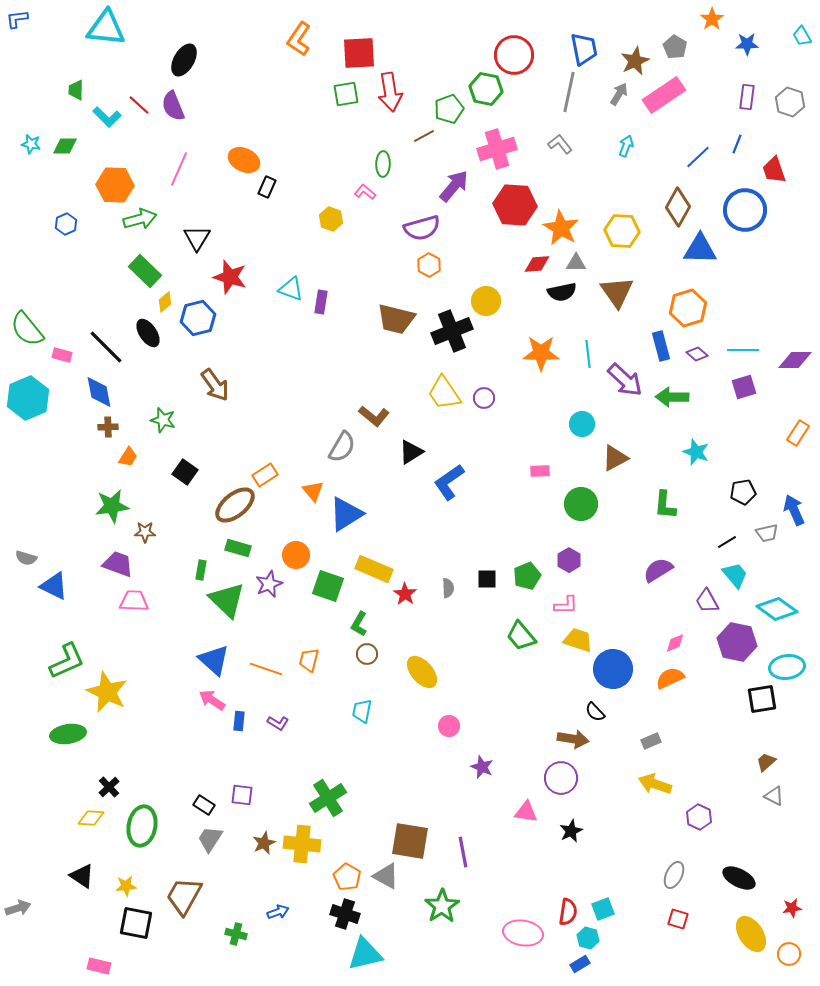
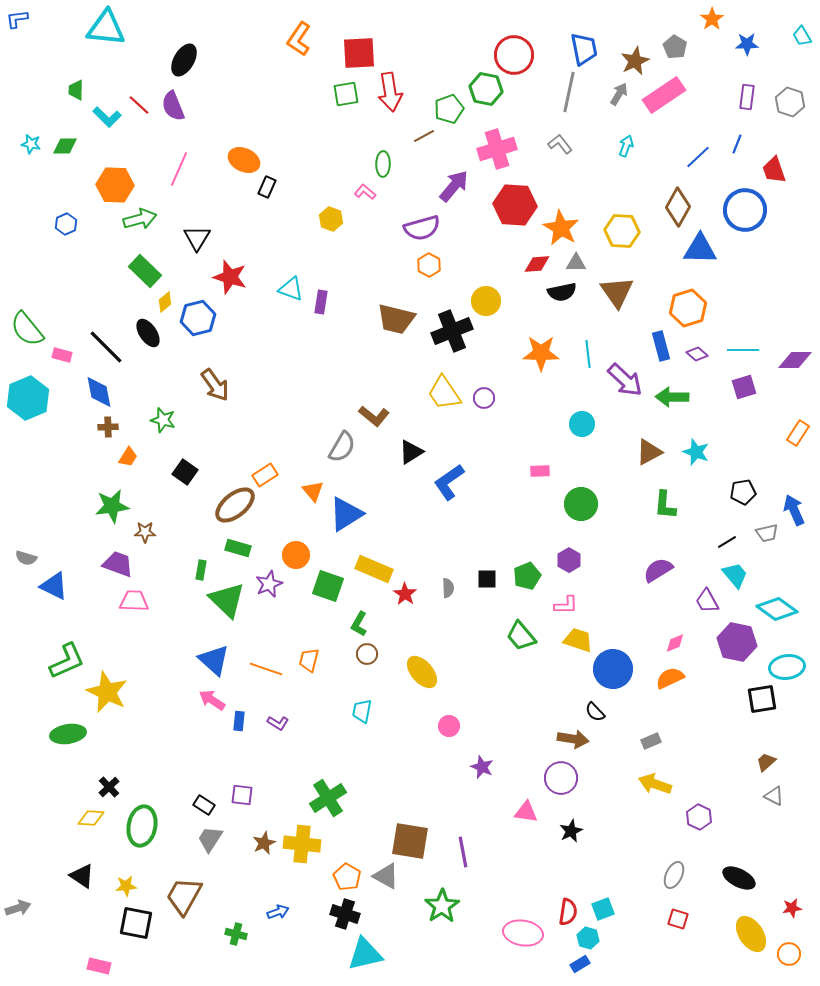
brown triangle at (615, 458): moved 34 px right, 6 px up
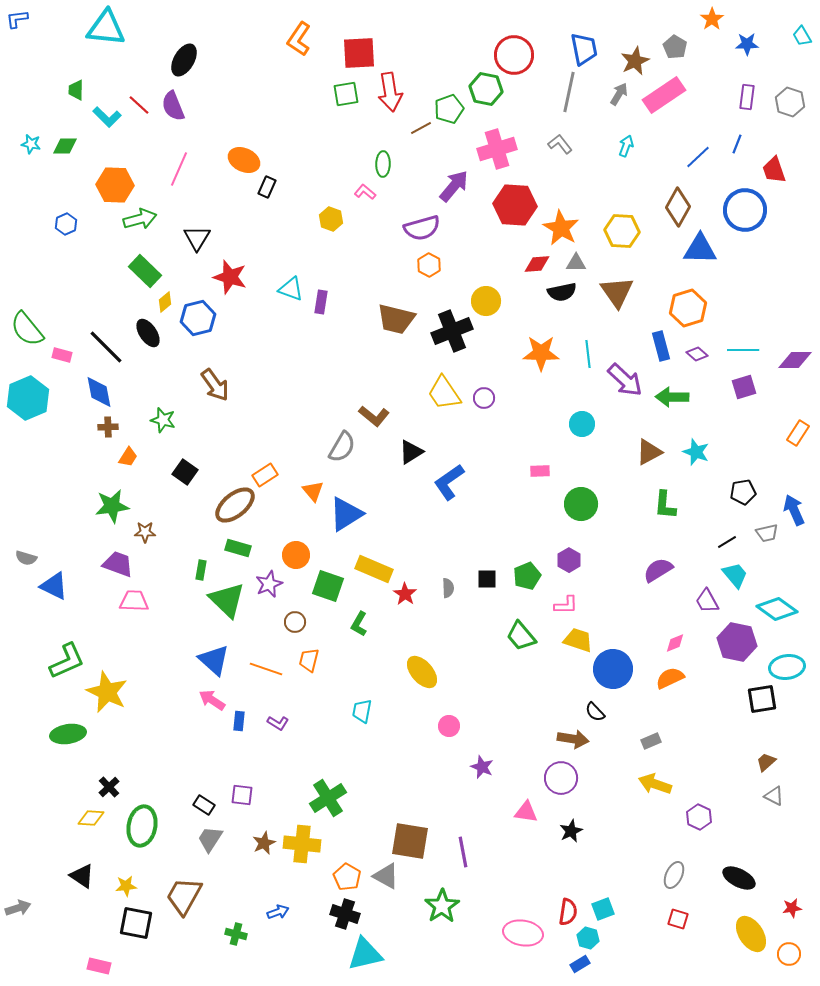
brown line at (424, 136): moved 3 px left, 8 px up
brown circle at (367, 654): moved 72 px left, 32 px up
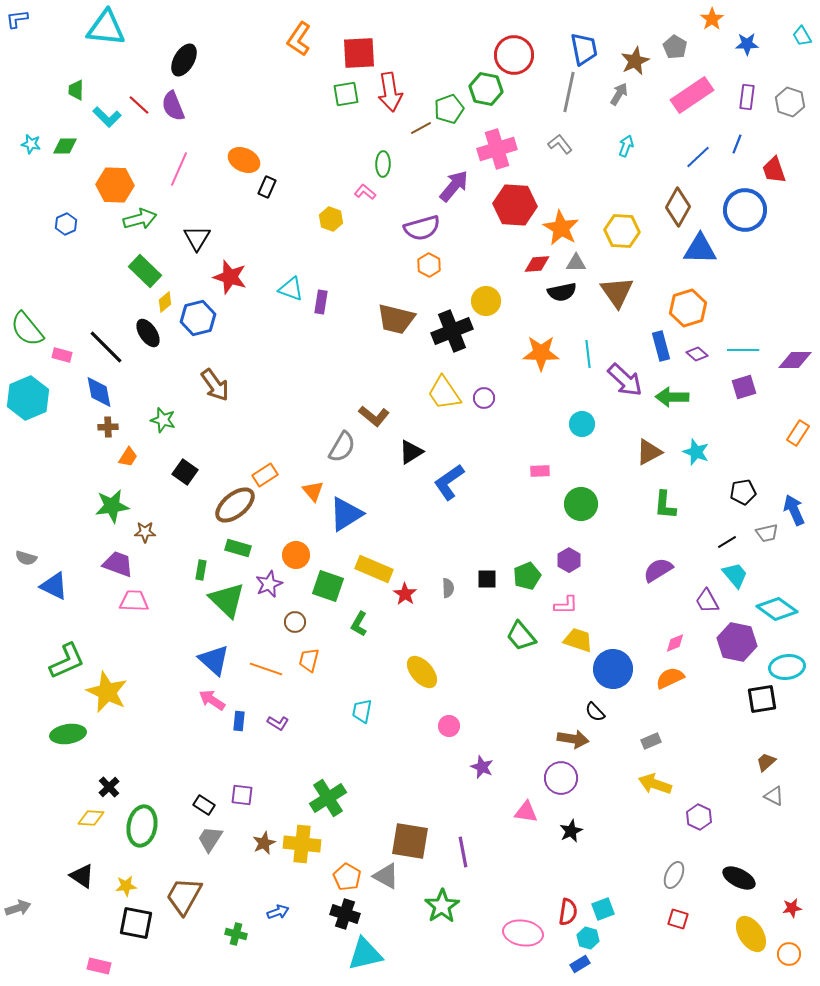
pink rectangle at (664, 95): moved 28 px right
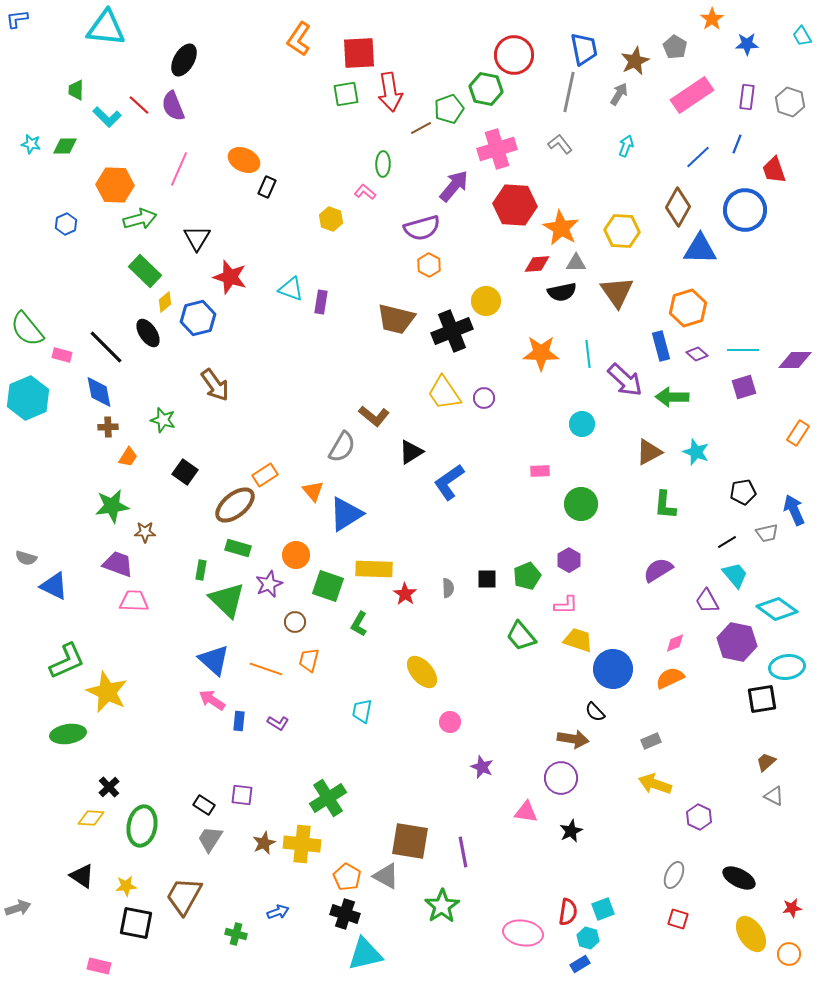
yellow rectangle at (374, 569): rotated 21 degrees counterclockwise
pink circle at (449, 726): moved 1 px right, 4 px up
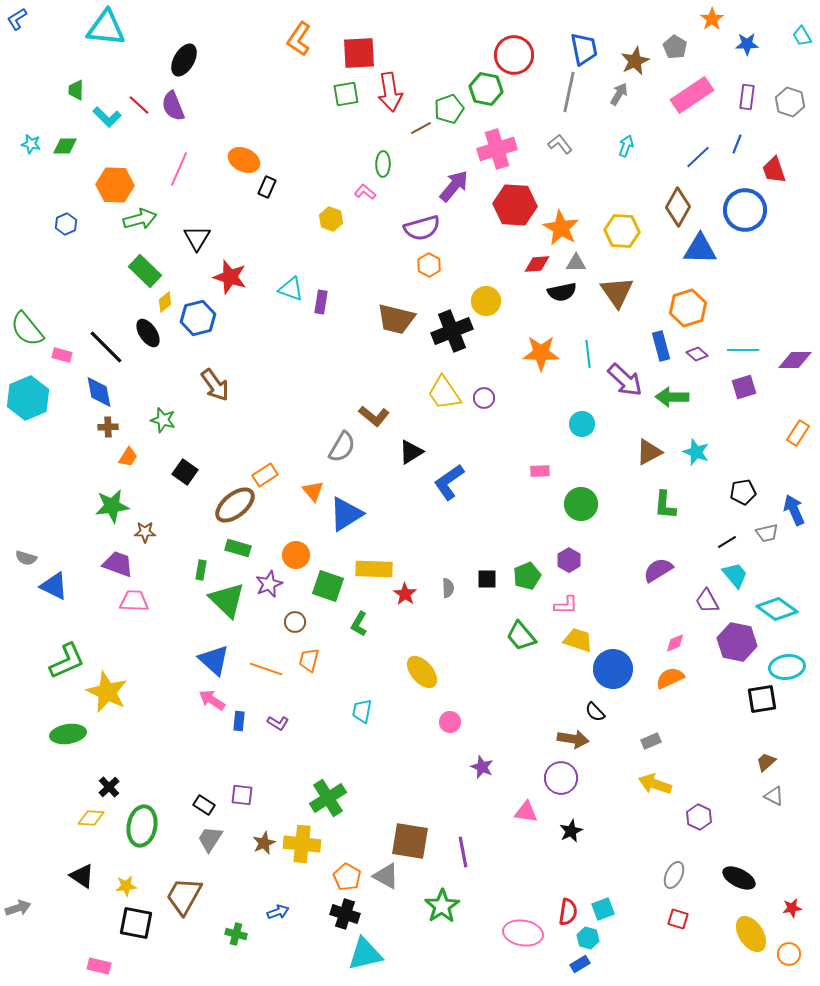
blue L-shape at (17, 19): rotated 25 degrees counterclockwise
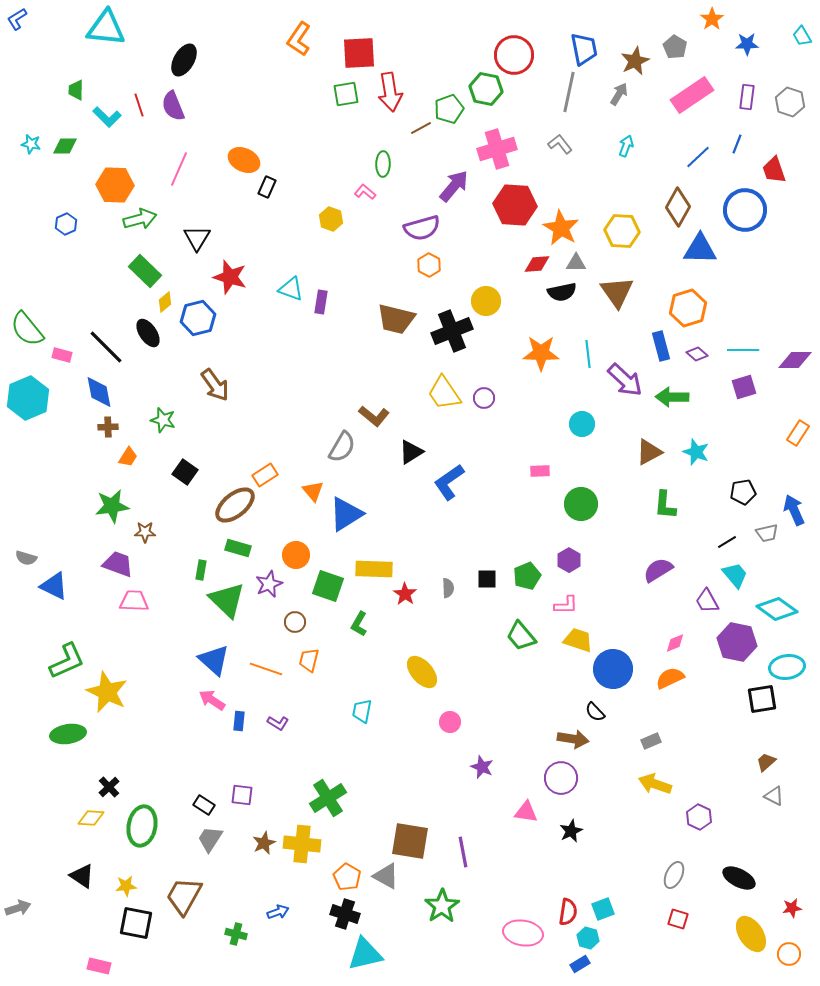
red line at (139, 105): rotated 30 degrees clockwise
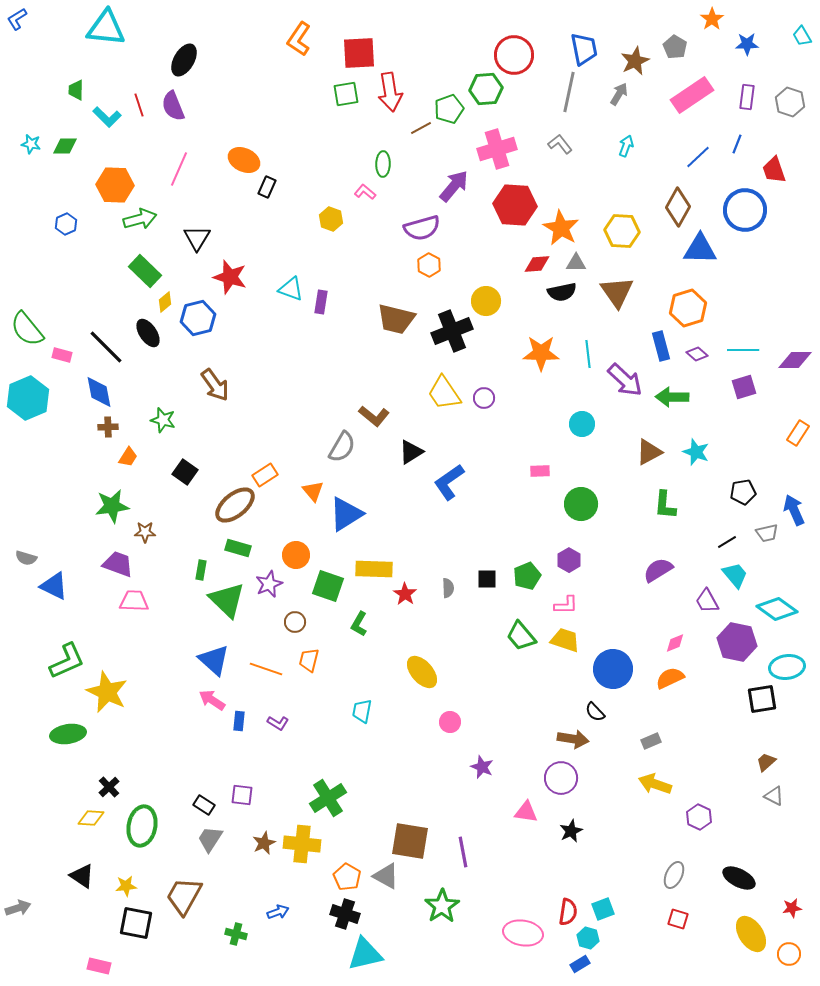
green hexagon at (486, 89): rotated 16 degrees counterclockwise
yellow trapezoid at (578, 640): moved 13 px left
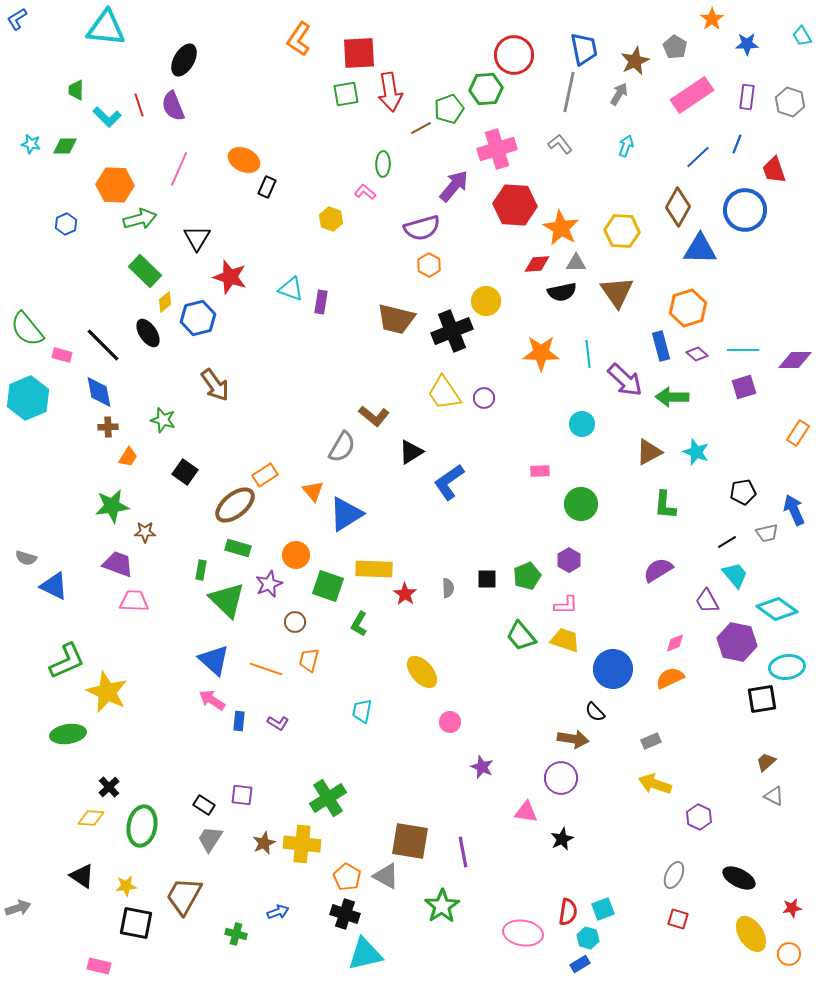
black line at (106, 347): moved 3 px left, 2 px up
black star at (571, 831): moved 9 px left, 8 px down
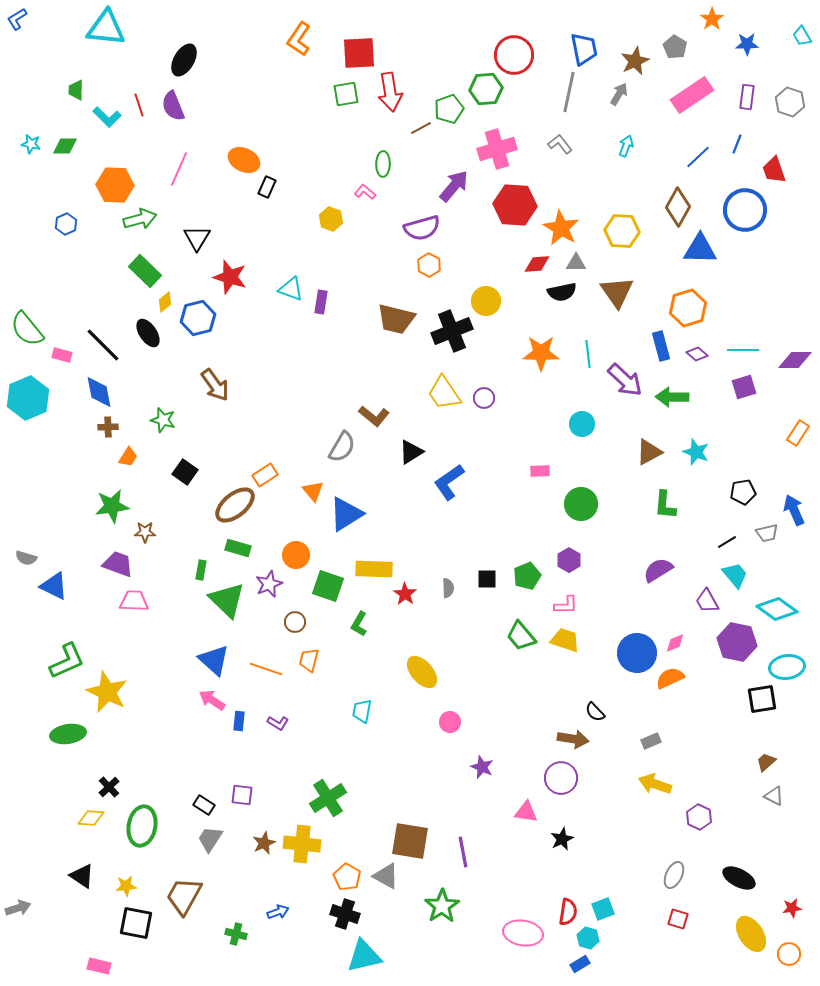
blue circle at (613, 669): moved 24 px right, 16 px up
cyan triangle at (365, 954): moved 1 px left, 2 px down
